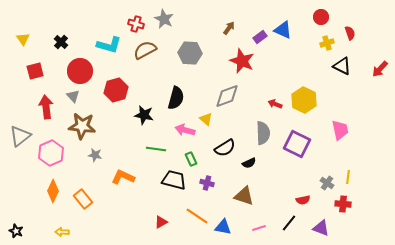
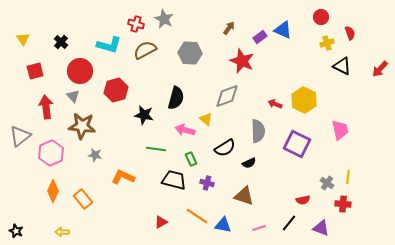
gray semicircle at (263, 133): moved 5 px left, 2 px up
blue triangle at (223, 227): moved 2 px up
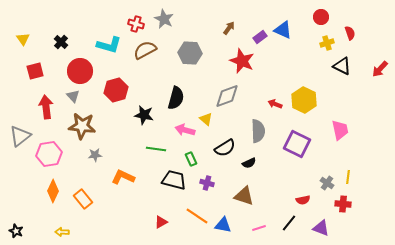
pink hexagon at (51, 153): moved 2 px left, 1 px down; rotated 15 degrees clockwise
gray star at (95, 155): rotated 16 degrees counterclockwise
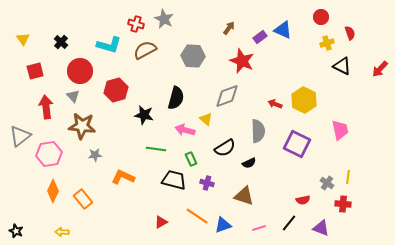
gray hexagon at (190, 53): moved 3 px right, 3 px down
blue triangle at (223, 225): rotated 30 degrees counterclockwise
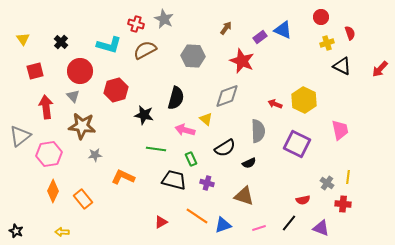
brown arrow at (229, 28): moved 3 px left
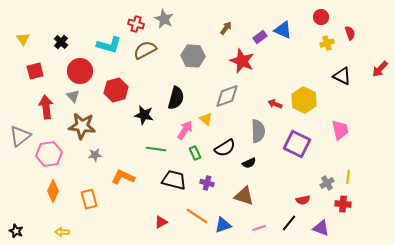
black triangle at (342, 66): moved 10 px down
pink arrow at (185, 130): rotated 108 degrees clockwise
green rectangle at (191, 159): moved 4 px right, 6 px up
gray cross at (327, 183): rotated 24 degrees clockwise
orange rectangle at (83, 199): moved 6 px right; rotated 24 degrees clockwise
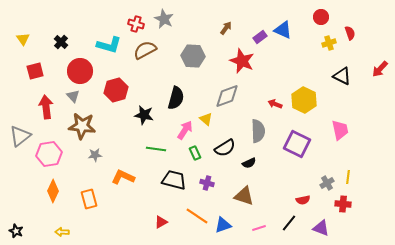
yellow cross at (327, 43): moved 2 px right
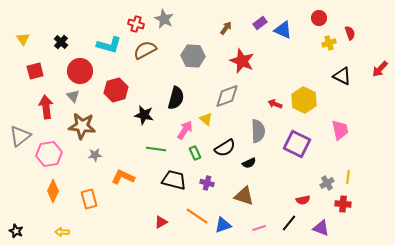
red circle at (321, 17): moved 2 px left, 1 px down
purple rectangle at (260, 37): moved 14 px up
